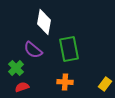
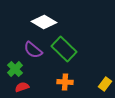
white diamond: rotated 70 degrees counterclockwise
green rectangle: moved 5 px left; rotated 35 degrees counterclockwise
green cross: moved 1 px left, 1 px down
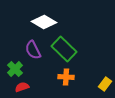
purple semicircle: rotated 24 degrees clockwise
orange cross: moved 1 px right, 5 px up
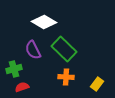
green cross: moved 1 px left; rotated 28 degrees clockwise
yellow rectangle: moved 8 px left
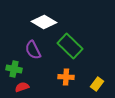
green rectangle: moved 6 px right, 3 px up
green cross: rotated 28 degrees clockwise
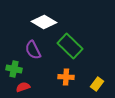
red semicircle: moved 1 px right
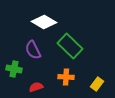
red semicircle: moved 13 px right
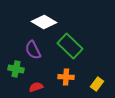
green cross: moved 2 px right
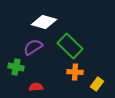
white diamond: rotated 15 degrees counterclockwise
purple semicircle: moved 3 px up; rotated 84 degrees clockwise
green cross: moved 2 px up
orange cross: moved 9 px right, 5 px up
red semicircle: rotated 16 degrees clockwise
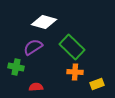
green rectangle: moved 2 px right, 1 px down
yellow rectangle: rotated 32 degrees clockwise
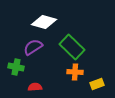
red semicircle: moved 1 px left
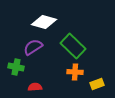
green rectangle: moved 1 px right, 1 px up
